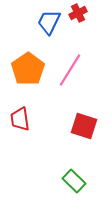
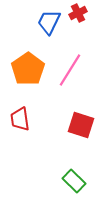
red square: moved 3 px left, 1 px up
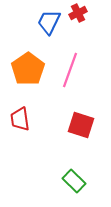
pink line: rotated 12 degrees counterclockwise
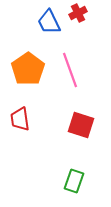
blue trapezoid: rotated 52 degrees counterclockwise
pink line: rotated 40 degrees counterclockwise
green rectangle: rotated 65 degrees clockwise
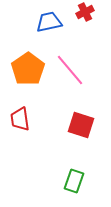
red cross: moved 7 px right, 1 px up
blue trapezoid: rotated 104 degrees clockwise
pink line: rotated 20 degrees counterclockwise
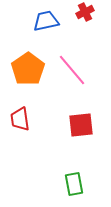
blue trapezoid: moved 3 px left, 1 px up
pink line: moved 2 px right
red square: rotated 24 degrees counterclockwise
green rectangle: moved 3 px down; rotated 30 degrees counterclockwise
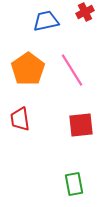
pink line: rotated 8 degrees clockwise
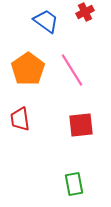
blue trapezoid: rotated 48 degrees clockwise
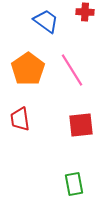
red cross: rotated 30 degrees clockwise
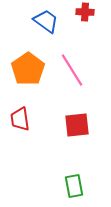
red square: moved 4 px left
green rectangle: moved 2 px down
